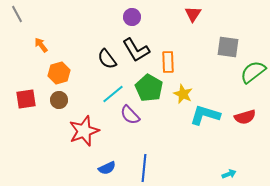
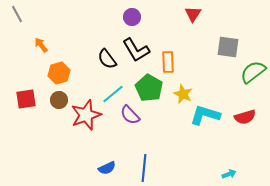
red star: moved 2 px right, 16 px up
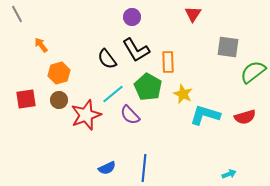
green pentagon: moved 1 px left, 1 px up
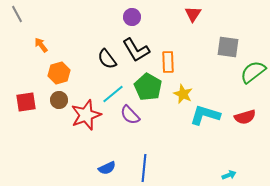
red square: moved 3 px down
cyan arrow: moved 1 px down
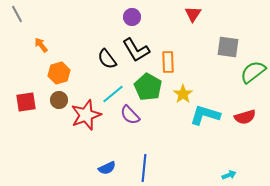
yellow star: rotated 12 degrees clockwise
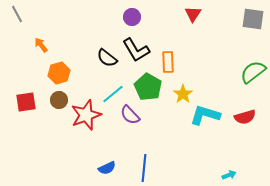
gray square: moved 25 px right, 28 px up
black semicircle: moved 1 px up; rotated 15 degrees counterclockwise
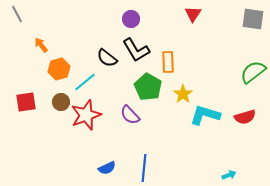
purple circle: moved 1 px left, 2 px down
orange hexagon: moved 4 px up
cyan line: moved 28 px left, 12 px up
brown circle: moved 2 px right, 2 px down
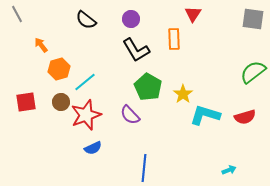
black semicircle: moved 21 px left, 38 px up
orange rectangle: moved 6 px right, 23 px up
blue semicircle: moved 14 px left, 20 px up
cyan arrow: moved 5 px up
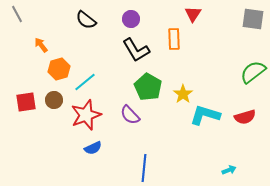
brown circle: moved 7 px left, 2 px up
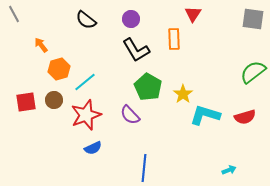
gray line: moved 3 px left
